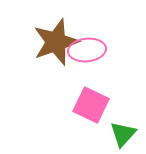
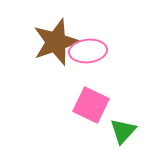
pink ellipse: moved 1 px right, 1 px down
green triangle: moved 3 px up
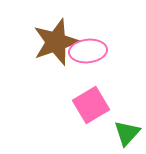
pink square: rotated 33 degrees clockwise
green triangle: moved 4 px right, 2 px down
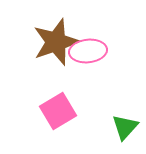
pink square: moved 33 px left, 6 px down
green triangle: moved 2 px left, 6 px up
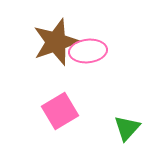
pink square: moved 2 px right
green triangle: moved 2 px right, 1 px down
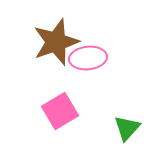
pink ellipse: moved 7 px down
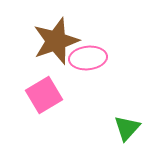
brown star: moved 1 px up
pink square: moved 16 px left, 16 px up
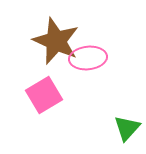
brown star: rotated 30 degrees counterclockwise
